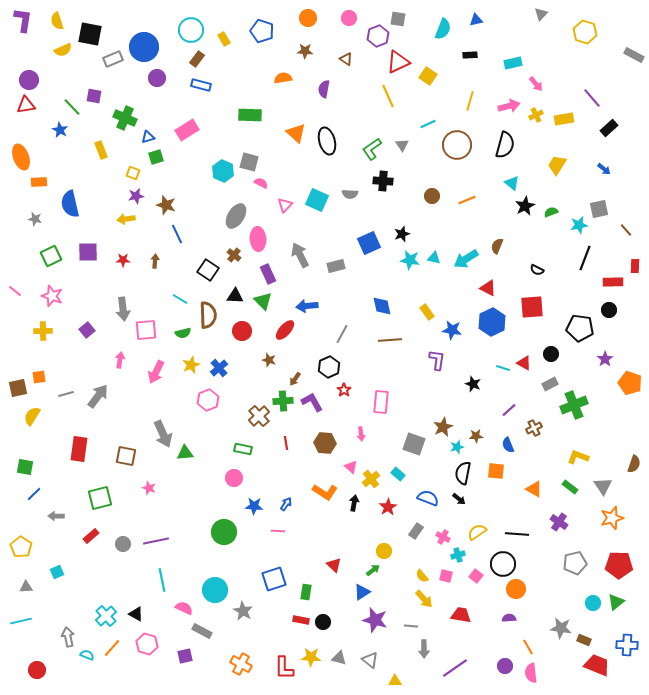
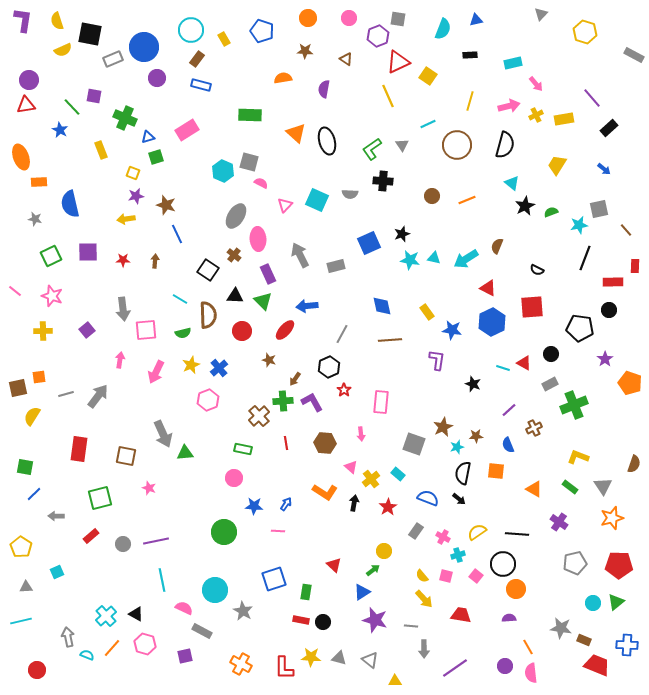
pink hexagon at (147, 644): moved 2 px left
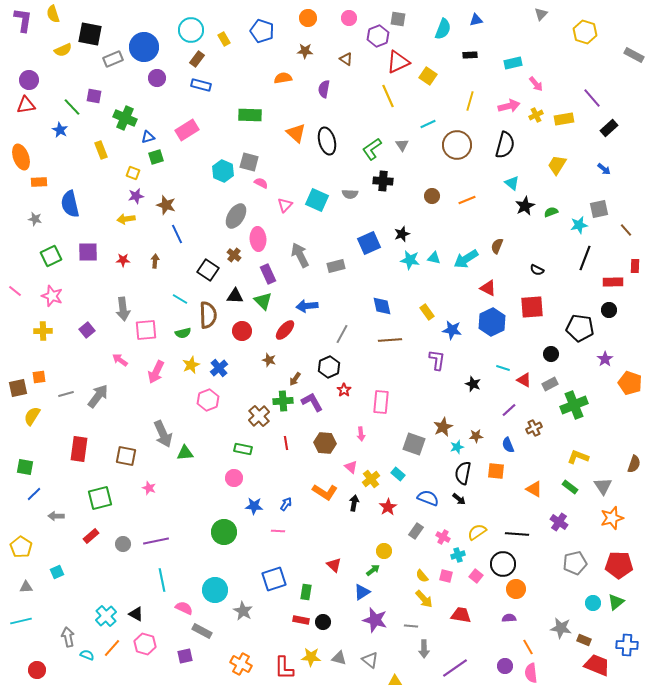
yellow semicircle at (57, 21): moved 4 px left, 7 px up
pink arrow at (120, 360): rotated 63 degrees counterclockwise
red triangle at (524, 363): moved 17 px down
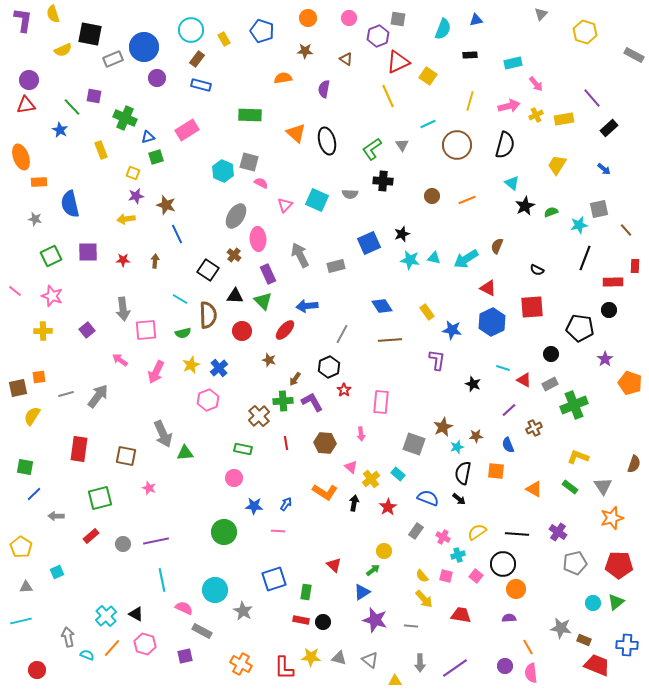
blue diamond at (382, 306): rotated 20 degrees counterclockwise
purple cross at (559, 522): moved 1 px left, 10 px down
gray arrow at (424, 649): moved 4 px left, 14 px down
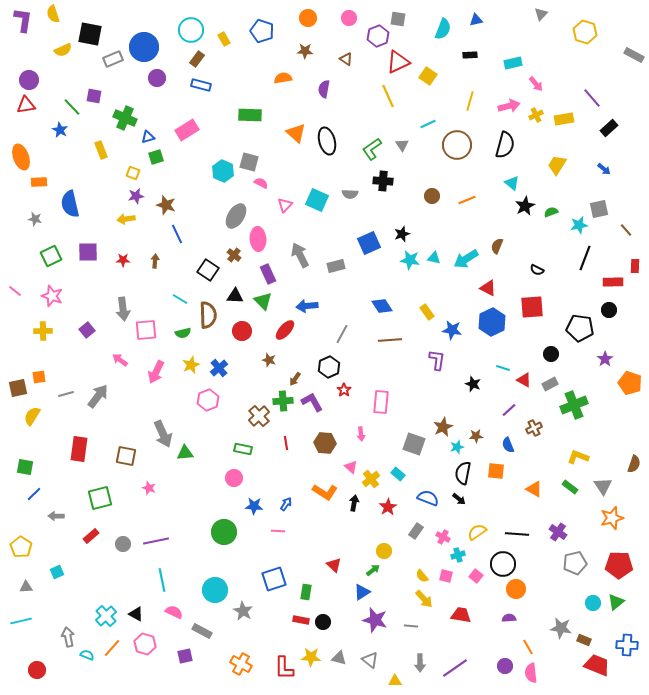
pink semicircle at (184, 608): moved 10 px left, 4 px down
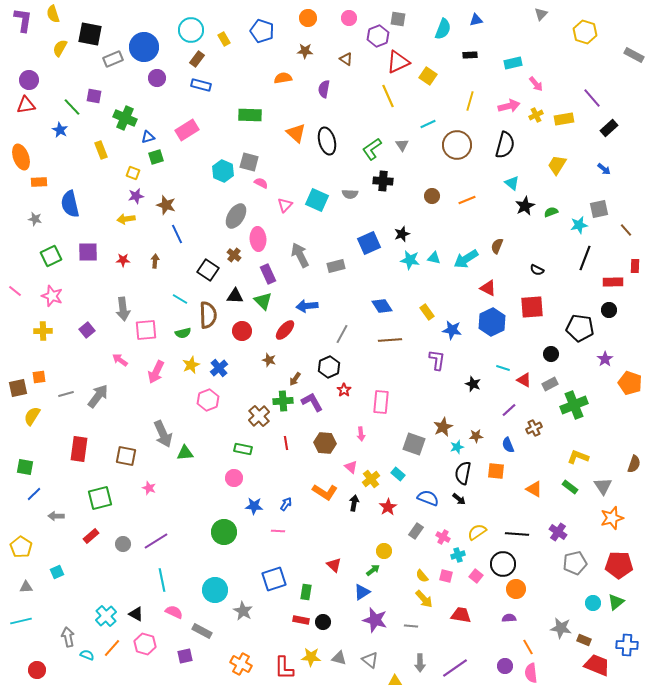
yellow semicircle at (63, 50): moved 3 px left, 2 px up; rotated 144 degrees clockwise
purple line at (156, 541): rotated 20 degrees counterclockwise
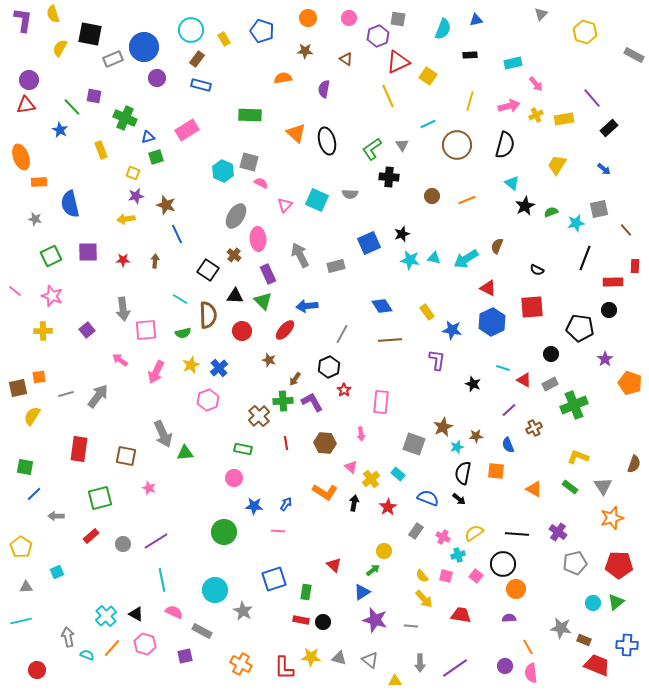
black cross at (383, 181): moved 6 px right, 4 px up
cyan star at (579, 225): moved 3 px left, 2 px up
yellow semicircle at (477, 532): moved 3 px left, 1 px down
